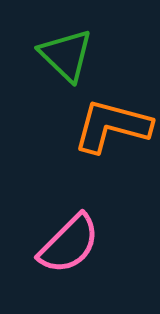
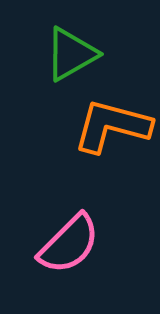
green triangle: moved 5 px right, 1 px up; rotated 46 degrees clockwise
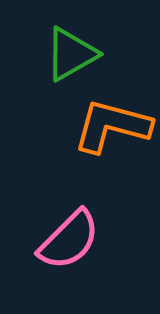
pink semicircle: moved 4 px up
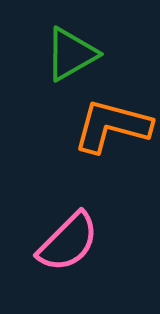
pink semicircle: moved 1 px left, 2 px down
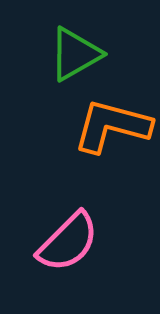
green triangle: moved 4 px right
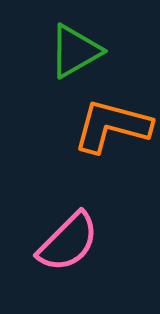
green triangle: moved 3 px up
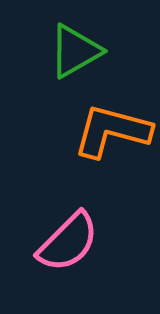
orange L-shape: moved 5 px down
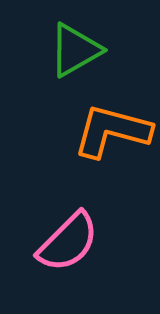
green triangle: moved 1 px up
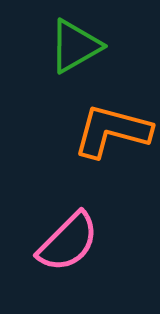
green triangle: moved 4 px up
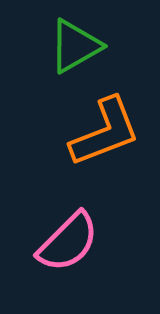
orange L-shape: moved 7 px left, 1 px down; rotated 144 degrees clockwise
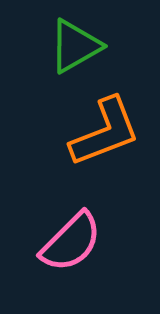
pink semicircle: moved 3 px right
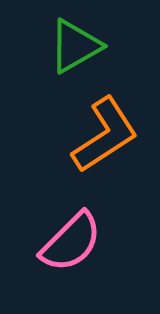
orange L-shape: moved 3 px down; rotated 12 degrees counterclockwise
